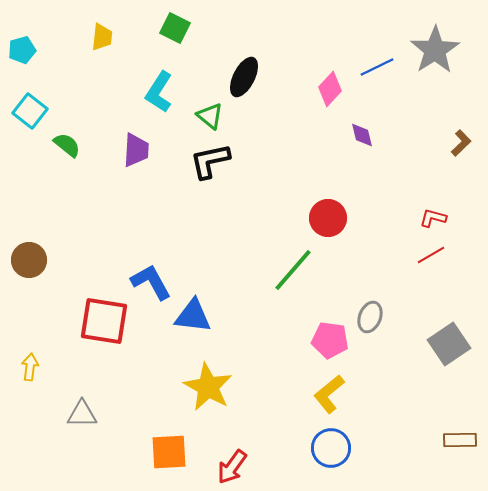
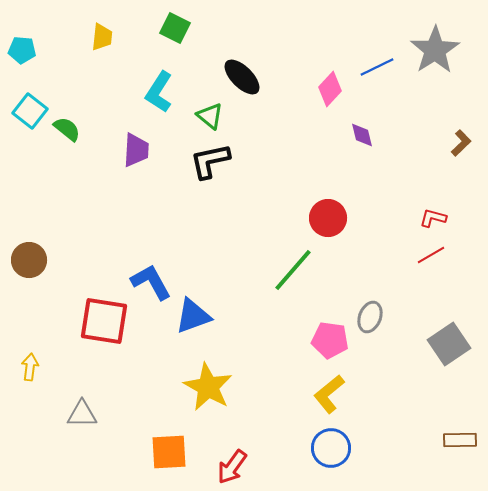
cyan pentagon: rotated 20 degrees clockwise
black ellipse: moved 2 px left; rotated 72 degrees counterclockwise
green semicircle: moved 16 px up
blue triangle: rotated 27 degrees counterclockwise
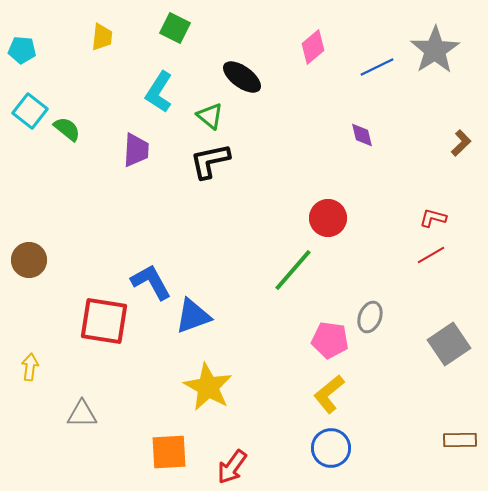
black ellipse: rotated 9 degrees counterclockwise
pink diamond: moved 17 px left, 42 px up; rotated 8 degrees clockwise
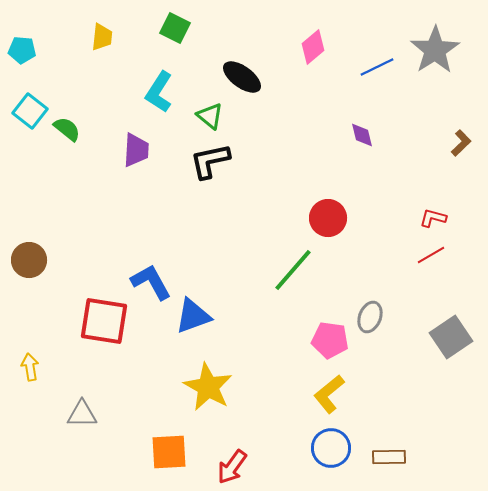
gray square: moved 2 px right, 7 px up
yellow arrow: rotated 16 degrees counterclockwise
brown rectangle: moved 71 px left, 17 px down
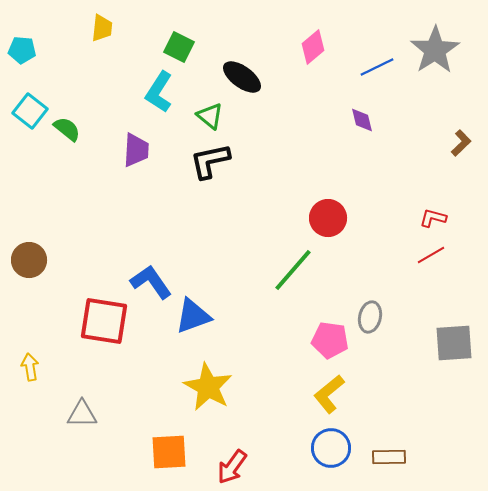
green square: moved 4 px right, 19 px down
yellow trapezoid: moved 9 px up
purple diamond: moved 15 px up
blue L-shape: rotated 6 degrees counterclockwise
gray ellipse: rotated 8 degrees counterclockwise
gray square: moved 3 px right, 6 px down; rotated 30 degrees clockwise
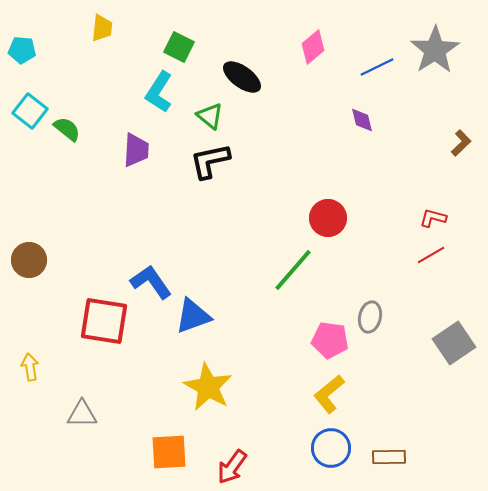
gray square: rotated 30 degrees counterclockwise
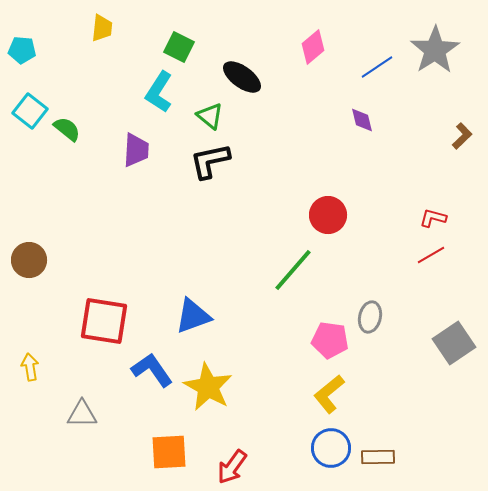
blue line: rotated 8 degrees counterclockwise
brown L-shape: moved 1 px right, 7 px up
red circle: moved 3 px up
blue L-shape: moved 1 px right, 88 px down
brown rectangle: moved 11 px left
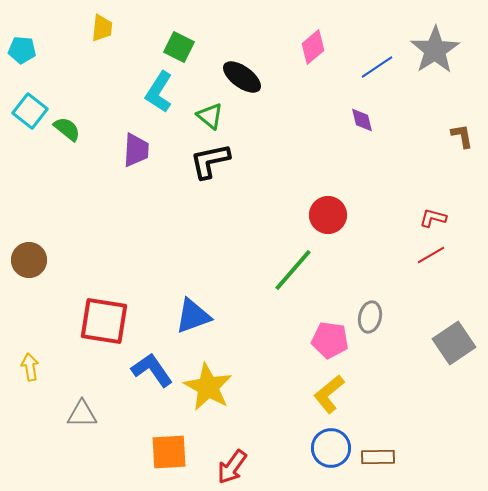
brown L-shape: rotated 56 degrees counterclockwise
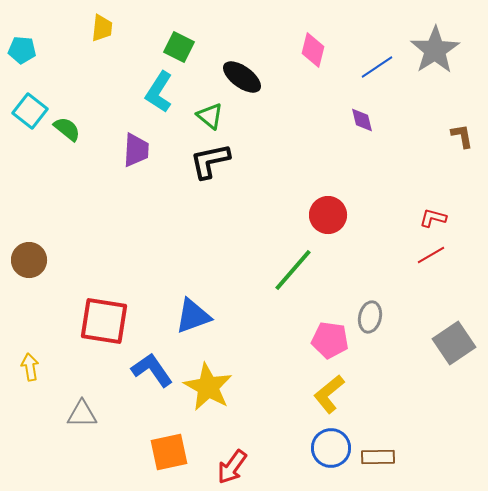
pink diamond: moved 3 px down; rotated 36 degrees counterclockwise
orange square: rotated 9 degrees counterclockwise
